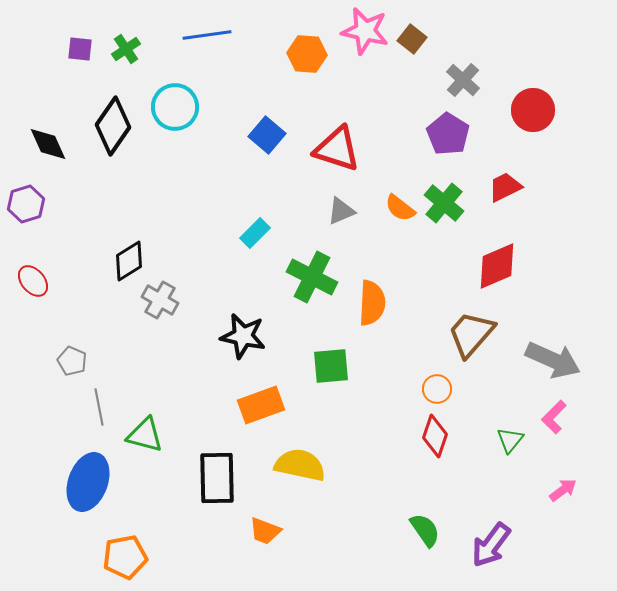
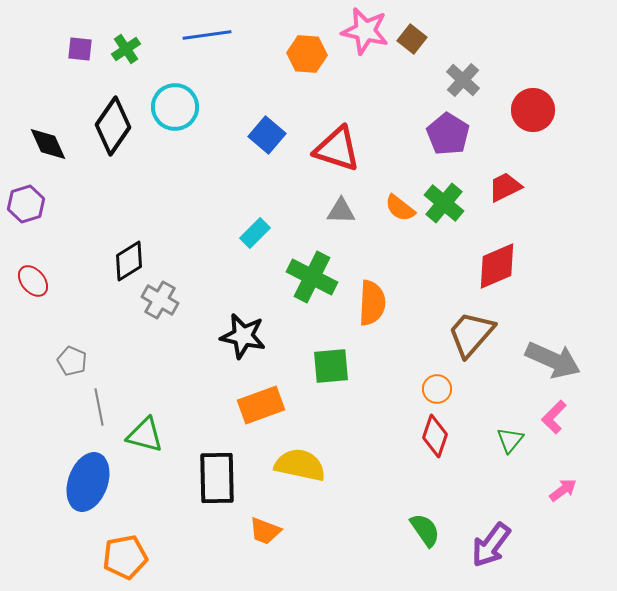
gray triangle at (341, 211): rotated 24 degrees clockwise
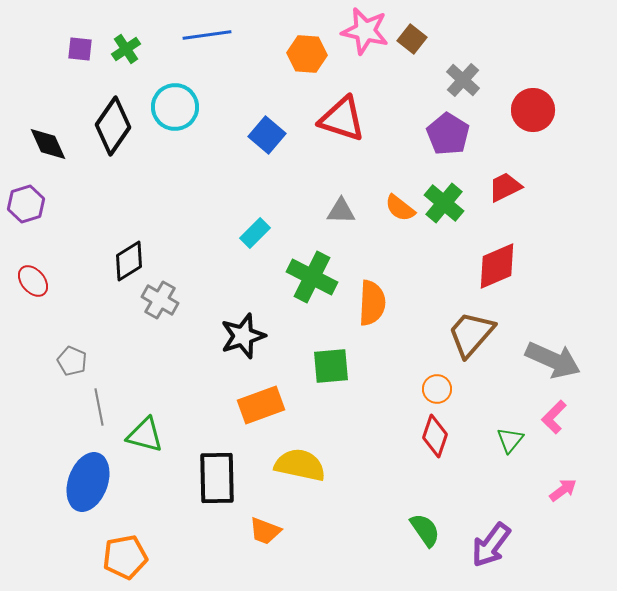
red triangle at (337, 149): moved 5 px right, 30 px up
black star at (243, 336): rotated 30 degrees counterclockwise
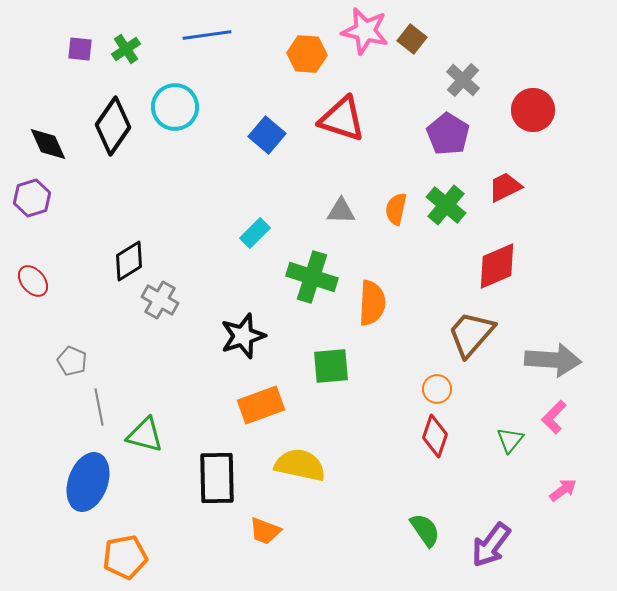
green cross at (444, 203): moved 2 px right, 2 px down
purple hexagon at (26, 204): moved 6 px right, 6 px up
orange semicircle at (400, 208): moved 4 px left, 1 px down; rotated 64 degrees clockwise
green cross at (312, 277): rotated 9 degrees counterclockwise
gray arrow at (553, 360): rotated 20 degrees counterclockwise
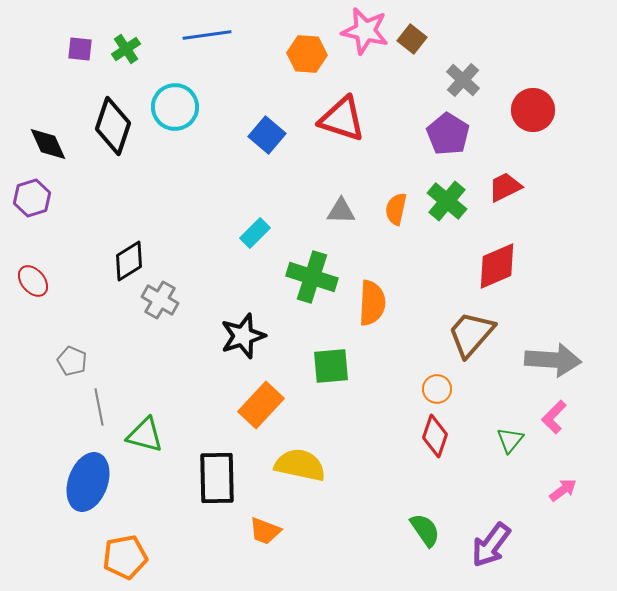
black diamond at (113, 126): rotated 16 degrees counterclockwise
green cross at (446, 205): moved 1 px right, 4 px up
orange rectangle at (261, 405): rotated 27 degrees counterclockwise
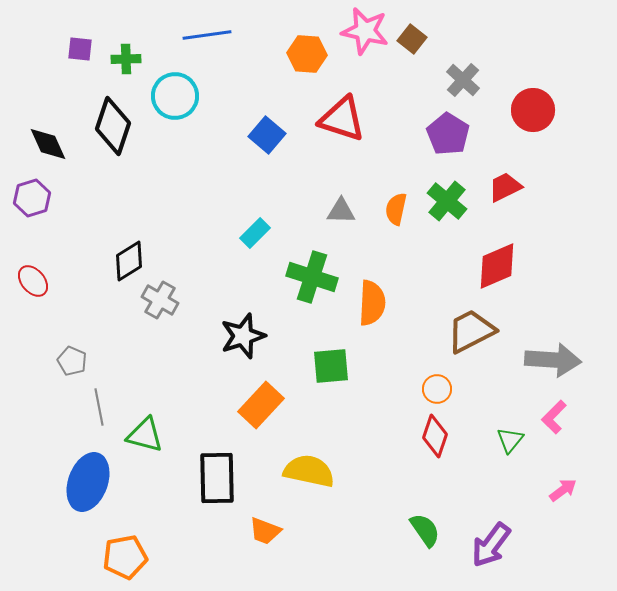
green cross at (126, 49): moved 10 px down; rotated 32 degrees clockwise
cyan circle at (175, 107): moved 11 px up
brown trapezoid at (471, 334): moved 3 px up; rotated 22 degrees clockwise
yellow semicircle at (300, 465): moved 9 px right, 6 px down
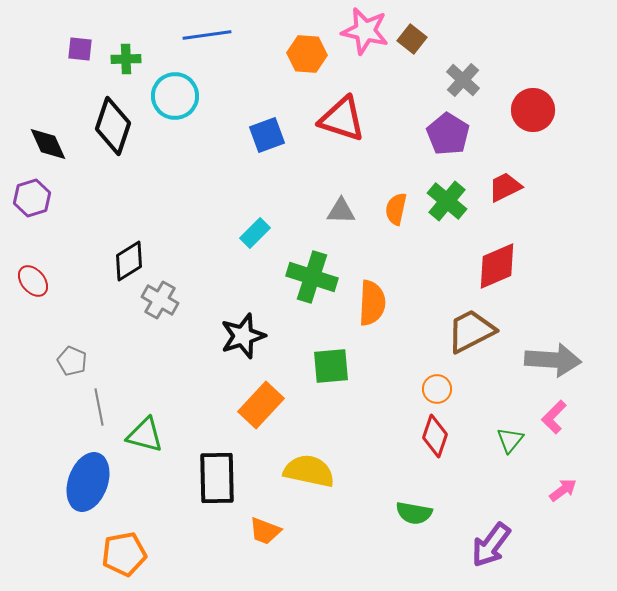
blue square at (267, 135): rotated 30 degrees clockwise
green semicircle at (425, 530): moved 11 px left, 17 px up; rotated 135 degrees clockwise
orange pentagon at (125, 557): moved 1 px left, 3 px up
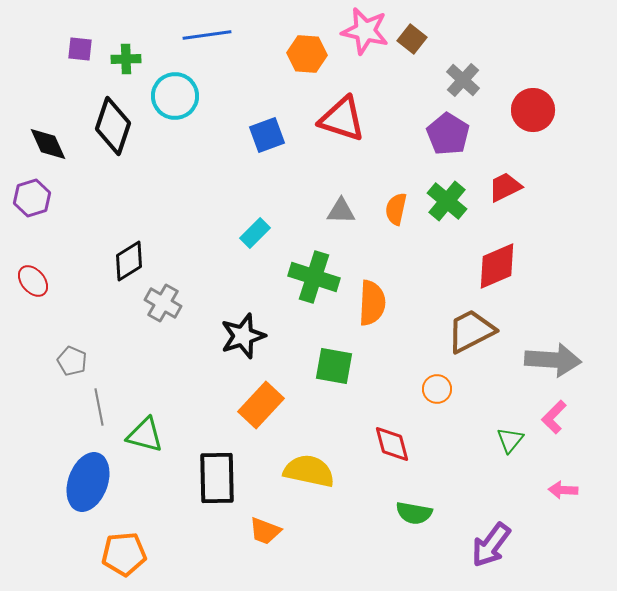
green cross at (312, 277): moved 2 px right
gray cross at (160, 300): moved 3 px right, 3 px down
green square at (331, 366): moved 3 px right; rotated 15 degrees clockwise
red diamond at (435, 436): moved 43 px left, 8 px down; rotated 33 degrees counterclockwise
pink arrow at (563, 490): rotated 140 degrees counterclockwise
orange pentagon at (124, 554): rotated 6 degrees clockwise
